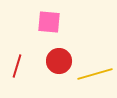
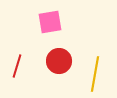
pink square: moved 1 px right; rotated 15 degrees counterclockwise
yellow line: rotated 64 degrees counterclockwise
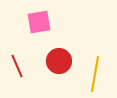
pink square: moved 11 px left
red line: rotated 40 degrees counterclockwise
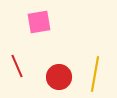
red circle: moved 16 px down
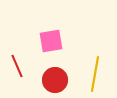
pink square: moved 12 px right, 19 px down
red circle: moved 4 px left, 3 px down
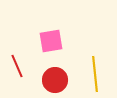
yellow line: rotated 16 degrees counterclockwise
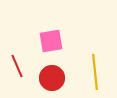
yellow line: moved 2 px up
red circle: moved 3 px left, 2 px up
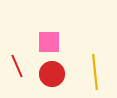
pink square: moved 2 px left, 1 px down; rotated 10 degrees clockwise
red circle: moved 4 px up
